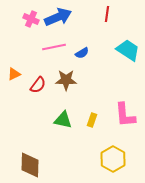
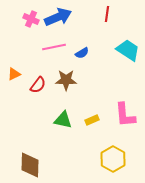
yellow rectangle: rotated 48 degrees clockwise
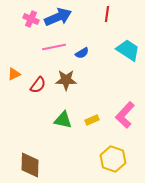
pink L-shape: rotated 48 degrees clockwise
yellow hexagon: rotated 10 degrees counterclockwise
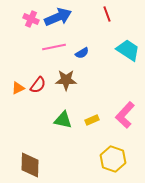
red line: rotated 28 degrees counterclockwise
orange triangle: moved 4 px right, 14 px down
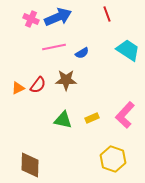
yellow rectangle: moved 2 px up
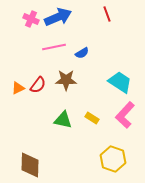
cyan trapezoid: moved 8 px left, 32 px down
yellow rectangle: rotated 56 degrees clockwise
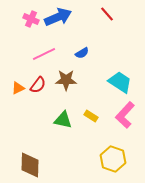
red line: rotated 21 degrees counterclockwise
pink line: moved 10 px left, 7 px down; rotated 15 degrees counterclockwise
yellow rectangle: moved 1 px left, 2 px up
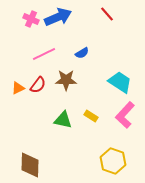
yellow hexagon: moved 2 px down
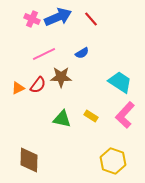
red line: moved 16 px left, 5 px down
pink cross: moved 1 px right
brown star: moved 5 px left, 3 px up
green triangle: moved 1 px left, 1 px up
brown diamond: moved 1 px left, 5 px up
